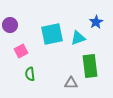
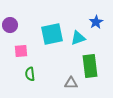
pink square: rotated 24 degrees clockwise
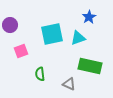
blue star: moved 7 px left, 5 px up
pink square: rotated 16 degrees counterclockwise
green rectangle: rotated 70 degrees counterclockwise
green semicircle: moved 10 px right
gray triangle: moved 2 px left, 1 px down; rotated 24 degrees clockwise
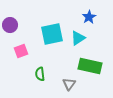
cyan triangle: rotated 14 degrees counterclockwise
gray triangle: rotated 40 degrees clockwise
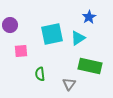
pink square: rotated 16 degrees clockwise
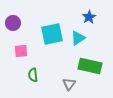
purple circle: moved 3 px right, 2 px up
green semicircle: moved 7 px left, 1 px down
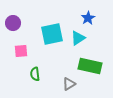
blue star: moved 1 px left, 1 px down
green semicircle: moved 2 px right, 1 px up
gray triangle: rotated 24 degrees clockwise
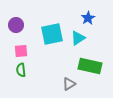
purple circle: moved 3 px right, 2 px down
green semicircle: moved 14 px left, 4 px up
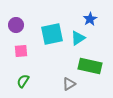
blue star: moved 2 px right, 1 px down
green semicircle: moved 2 px right, 11 px down; rotated 40 degrees clockwise
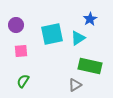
gray triangle: moved 6 px right, 1 px down
